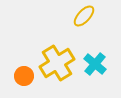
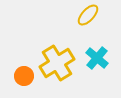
yellow ellipse: moved 4 px right, 1 px up
cyan cross: moved 2 px right, 6 px up
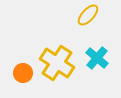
yellow cross: rotated 24 degrees counterclockwise
orange circle: moved 1 px left, 3 px up
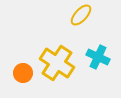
yellow ellipse: moved 7 px left
cyan cross: moved 1 px right, 1 px up; rotated 15 degrees counterclockwise
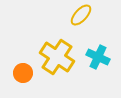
yellow cross: moved 6 px up
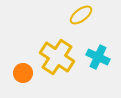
yellow ellipse: rotated 10 degrees clockwise
